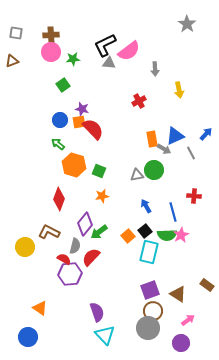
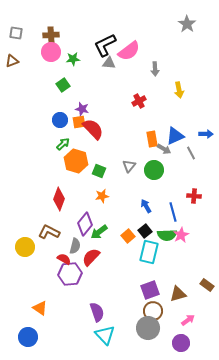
blue arrow at (206, 134): rotated 48 degrees clockwise
green arrow at (58, 144): moved 5 px right; rotated 96 degrees clockwise
orange hexagon at (74, 165): moved 2 px right, 4 px up
gray triangle at (137, 175): moved 8 px left, 9 px up; rotated 40 degrees counterclockwise
brown triangle at (178, 294): rotated 48 degrees counterclockwise
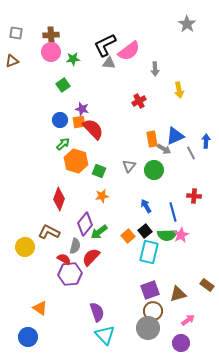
blue arrow at (206, 134): moved 7 px down; rotated 88 degrees counterclockwise
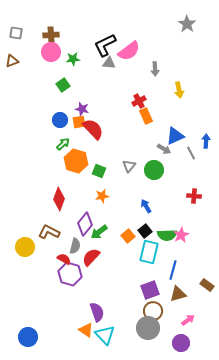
orange rectangle at (152, 139): moved 6 px left, 23 px up; rotated 14 degrees counterclockwise
blue line at (173, 212): moved 58 px down; rotated 30 degrees clockwise
purple hexagon at (70, 274): rotated 20 degrees clockwise
orange triangle at (40, 308): moved 46 px right, 22 px down
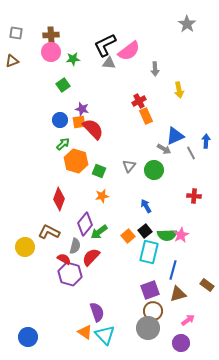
orange triangle at (86, 330): moved 1 px left, 2 px down
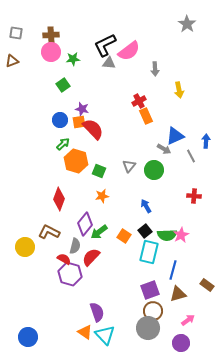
gray line at (191, 153): moved 3 px down
orange square at (128, 236): moved 4 px left; rotated 16 degrees counterclockwise
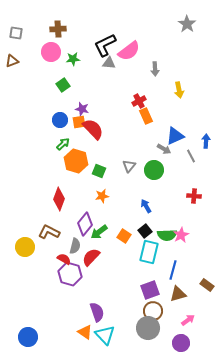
brown cross at (51, 35): moved 7 px right, 6 px up
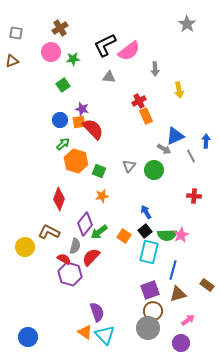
brown cross at (58, 29): moved 2 px right, 1 px up; rotated 28 degrees counterclockwise
gray triangle at (109, 63): moved 14 px down
blue arrow at (146, 206): moved 6 px down
